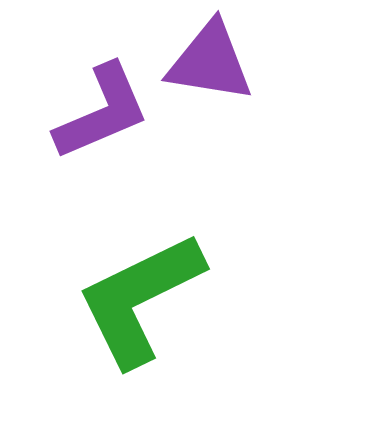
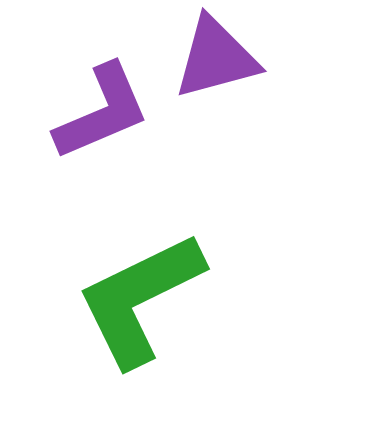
purple triangle: moved 6 px right, 4 px up; rotated 24 degrees counterclockwise
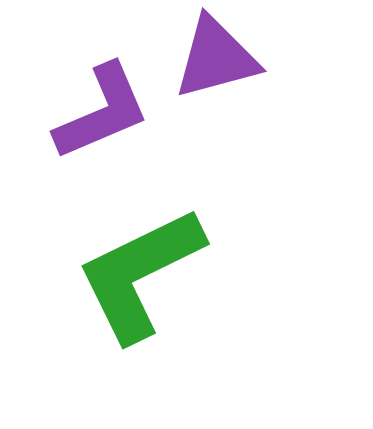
green L-shape: moved 25 px up
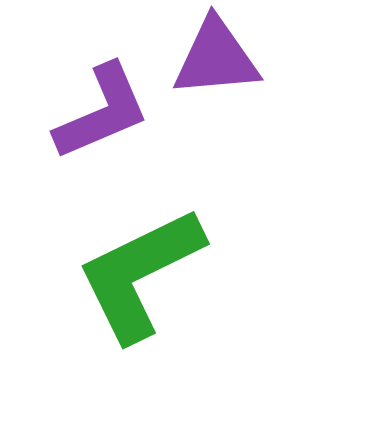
purple triangle: rotated 10 degrees clockwise
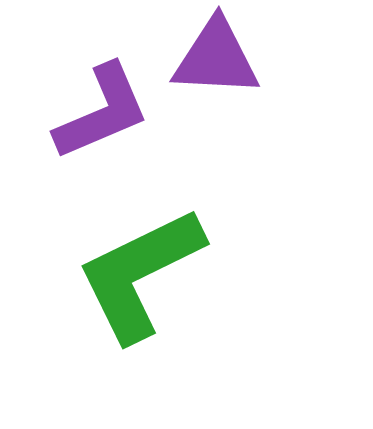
purple triangle: rotated 8 degrees clockwise
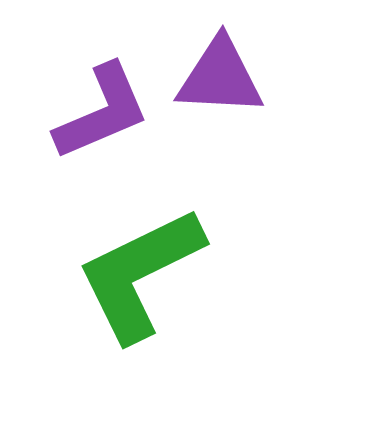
purple triangle: moved 4 px right, 19 px down
